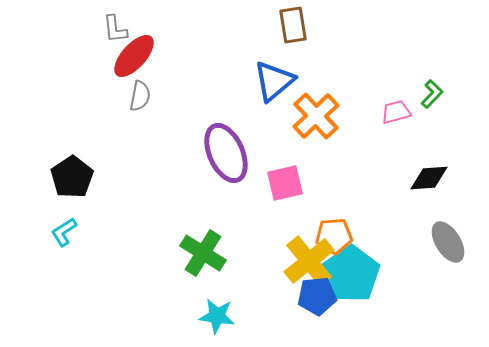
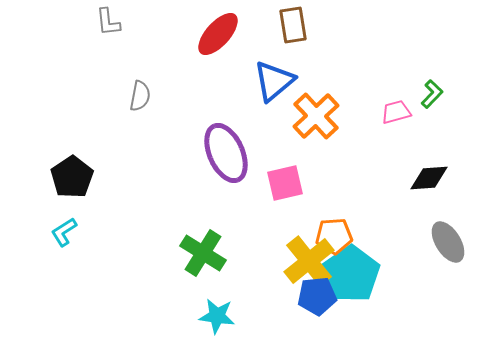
gray L-shape: moved 7 px left, 7 px up
red ellipse: moved 84 px right, 22 px up
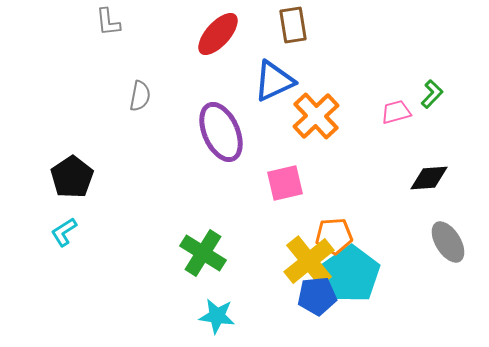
blue triangle: rotated 15 degrees clockwise
purple ellipse: moved 5 px left, 21 px up
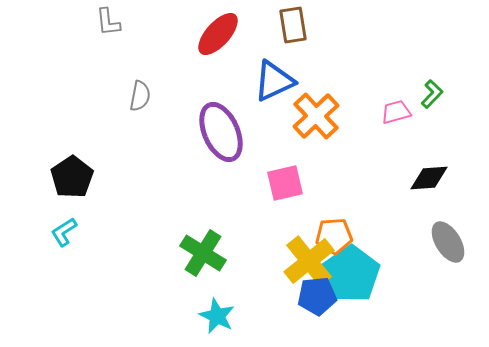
cyan star: rotated 18 degrees clockwise
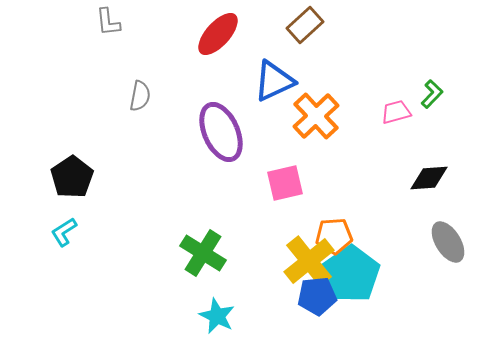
brown rectangle: moved 12 px right; rotated 57 degrees clockwise
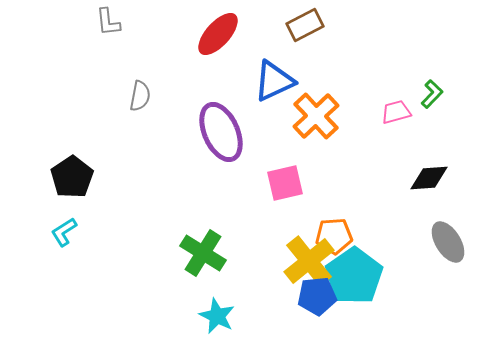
brown rectangle: rotated 15 degrees clockwise
cyan pentagon: moved 3 px right, 2 px down
